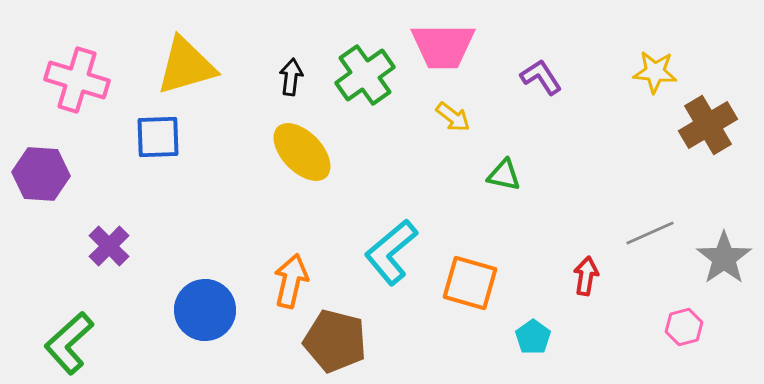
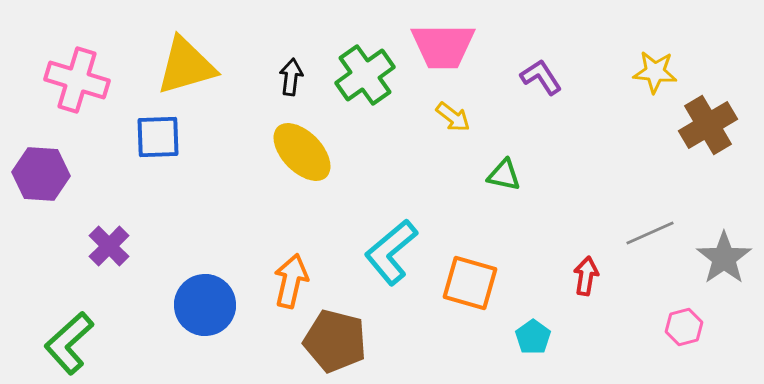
blue circle: moved 5 px up
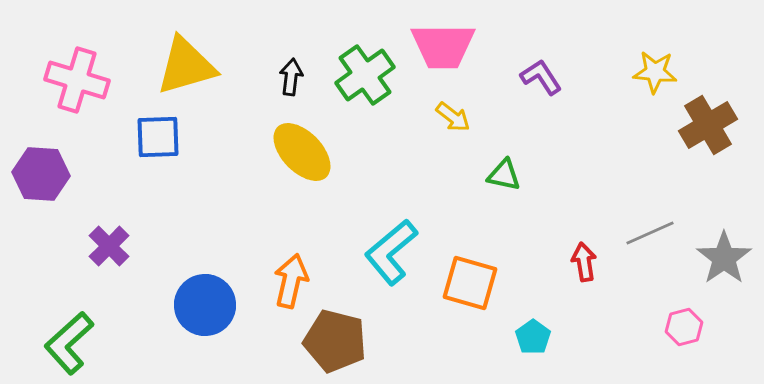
red arrow: moved 2 px left, 14 px up; rotated 18 degrees counterclockwise
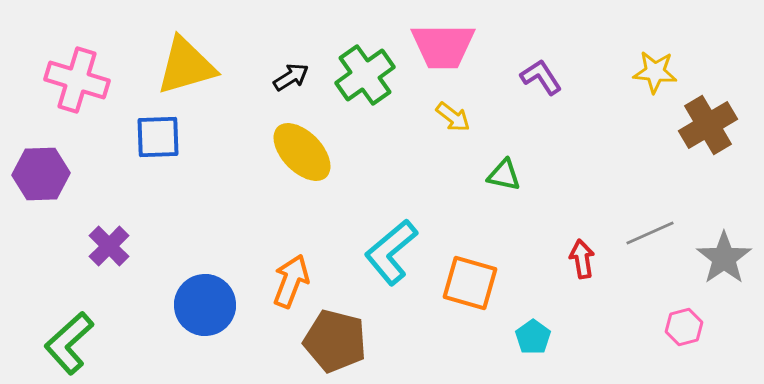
black arrow: rotated 51 degrees clockwise
purple hexagon: rotated 6 degrees counterclockwise
red arrow: moved 2 px left, 3 px up
orange arrow: rotated 8 degrees clockwise
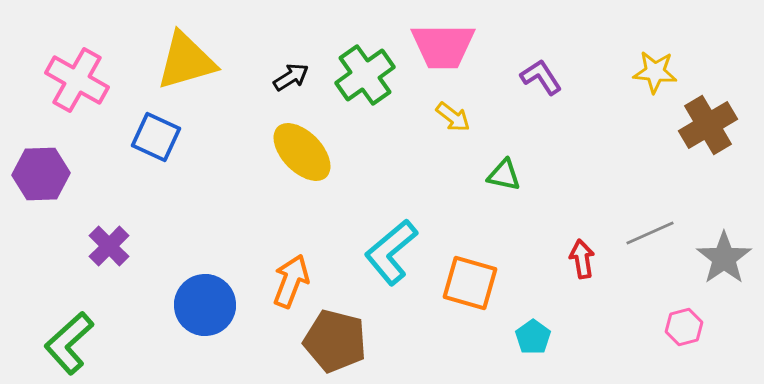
yellow triangle: moved 5 px up
pink cross: rotated 12 degrees clockwise
blue square: moved 2 px left; rotated 27 degrees clockwise
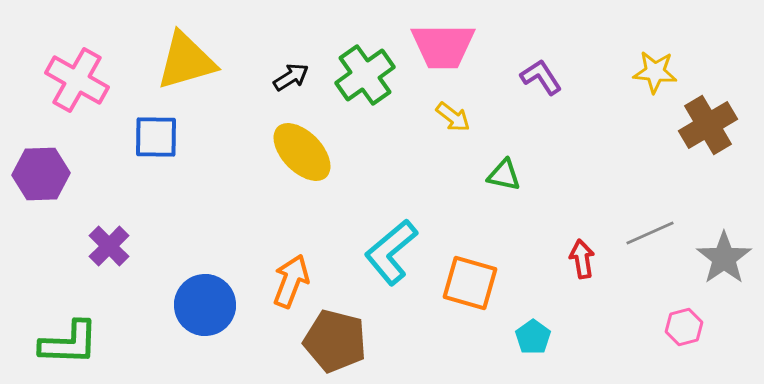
blue square: rotated 24 degrees counterclockwise
green L-shape: rotated 136 degrees counterclockwise
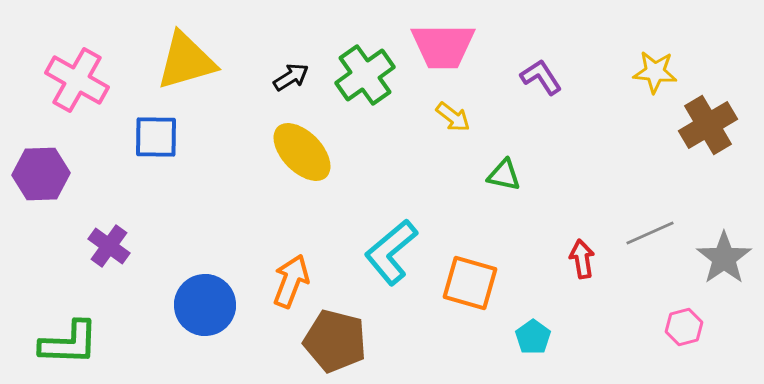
purple cross: rotated 9 degrees counterclockwise
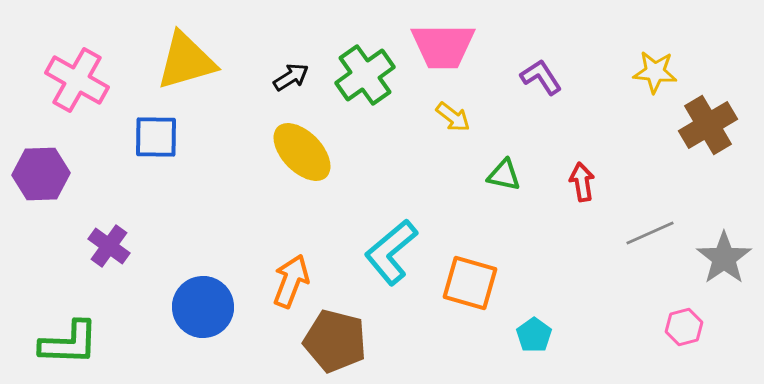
red arrow: moved 77 px up
blue circle: moved 2 px left, 2 px down
cyan pentagon: moved 1 px right, 2 px up
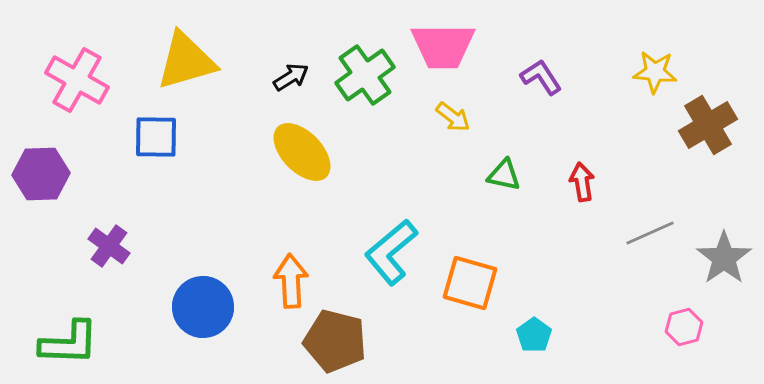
orange arrow: rotated 24 degrees counterclockwise
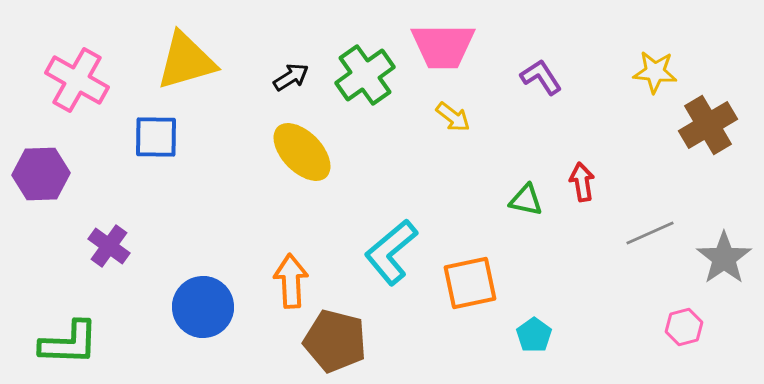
green triangle: moved 22 px right, 25 px down
orange square: rotated 28 degrees counterclockwise
